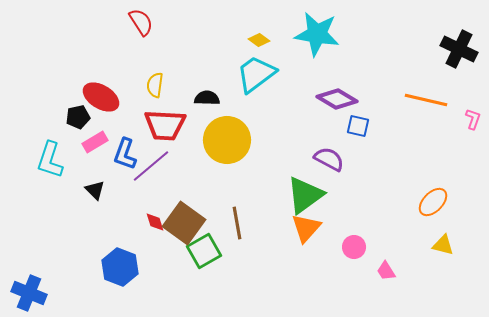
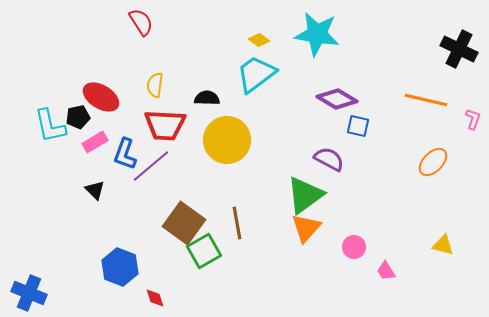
cyan L-shape: moved 34 px up; rotated 30 degrees counterclockwise
orange ellipse: moved 40 px up
red diamond: moved 76 px down
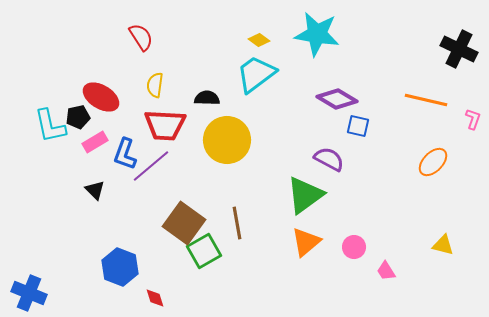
red semicircle: moved 15 px down
orange triangle: moved 14 px down; rotated 8 degrees clockwise
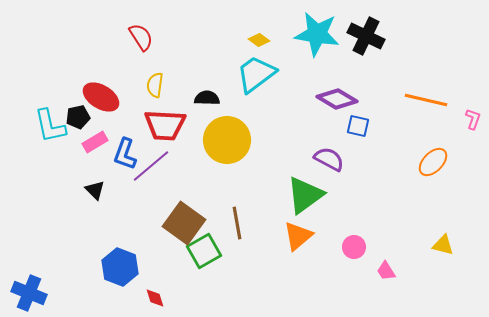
black cross: moved 93 px left, 13 px up
orange triangle: moved 8 px left, 6 px up
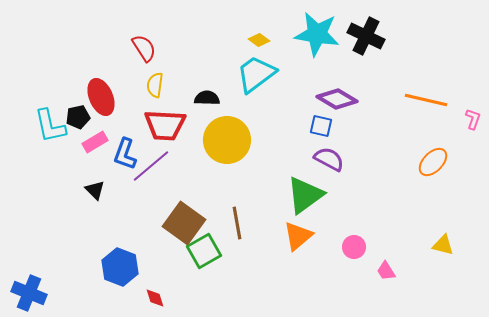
red semicircle: moved 3 px right, 11 px down
red ellipse: rotated 36 degrees clockwise
blue square: moved 37 px left
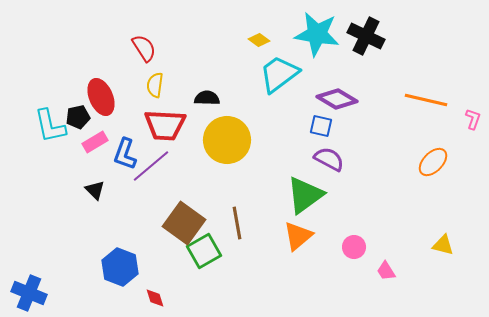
cyan trapezoid: moved 23 px right
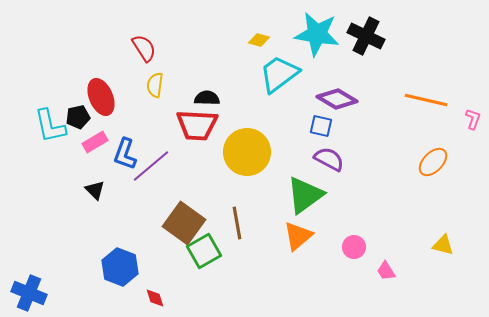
yellow diamond: rotated 20 degrees counterclockwise
red trapezoid: moved 32 px right
yellow circle: moved 20 px right, 12 px down
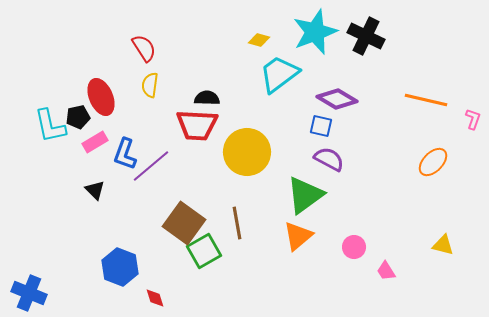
cyan star: moved 2 px left, 2 px up; rotated 30 degrees counterclockwise
yellow semicircle: moved 5 px left
